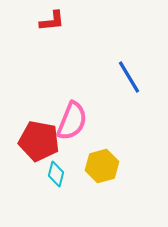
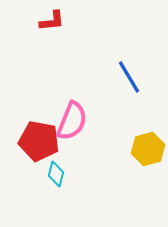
yellow hexagon: moved 46 px right, 17 px up
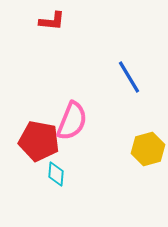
red L-shape: rotated 12 degrees clockwise
cyan diamond: rotated 10 degrees counterclockwise
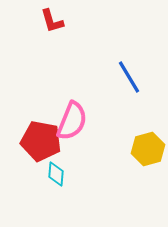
red L-shape: rotated 68 degrees clockwise
red pentagon: moved 2 px right
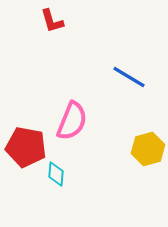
blue line: rotated 28 degrees counterclockwise
red pentagon: moved 15 px left, 6 px down
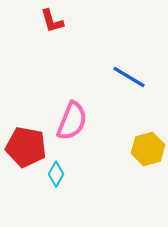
cyan diamond: rotated 25 degrees clockwise
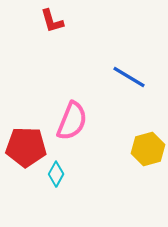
red pentagon: rotated 9 degrees counterclockwise
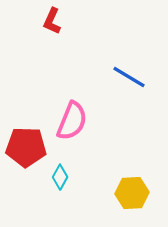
red L-shape: rotated 40 degrees clockwise
yellow hexagon: moved 16 px left, 44 px down; rotated 12 degrees clockwise
cyan diamond: moved 4 px right, 3 px down
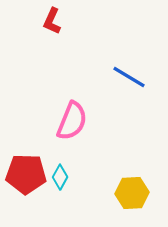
red pentagon: moved 27 px down
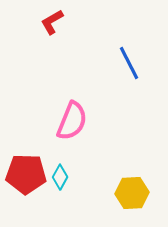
red L-shape: moved 1 px down; rotated 36 degrees clockwise
blue line: moved 14 px up; rotated 32 degrees clockwise
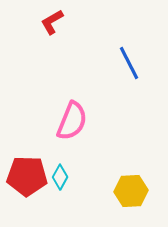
red pentagon: moved 1 px right, 2 px down
yellow hexagon: moved 1 px left, 2 px up
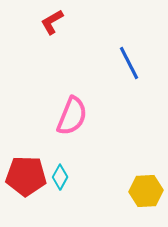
pink semicircle: moved 5 px up
red pentagon: moved 1 px left
yellow hexagon: moved 15 px right
